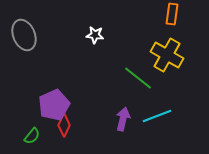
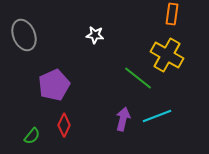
purple pentagon: moved 20 px up
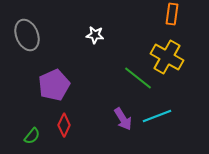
gray ellipse: moved 3 px right
yellow cross: moved 2 px down
purple arrow: rotated 135 degrees clockwise
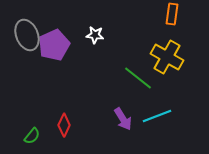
purple pentagon: moved 40 px up
